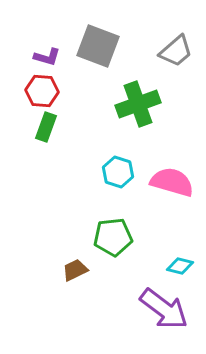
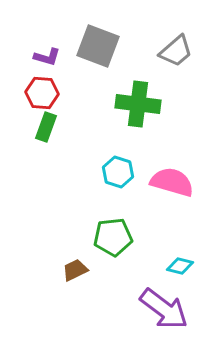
red hexagon: moved 2 px down
green cross: rotated 27 degrees clockwise
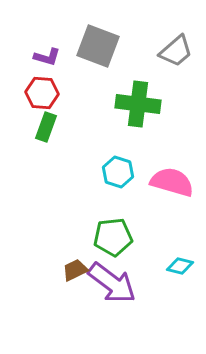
purple arrow: moved 52 px left, 26 px up
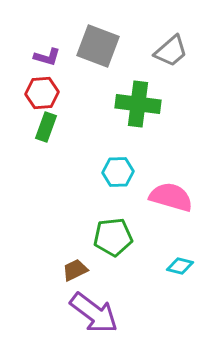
gray trapezoid: moved 5 px left
red hexagon: rotated 8 degrees counterclockwise
cyan hexagon: rotated 20 degrees counterclockwise
pink semicircle: moved 1 px left, 15 px down
purple arrow: moved 18 px left, 30 px down
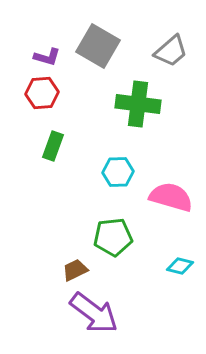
gray square: rotated 9 degrees clockwise
green rectangle: moved 7 px right, 19 px down
